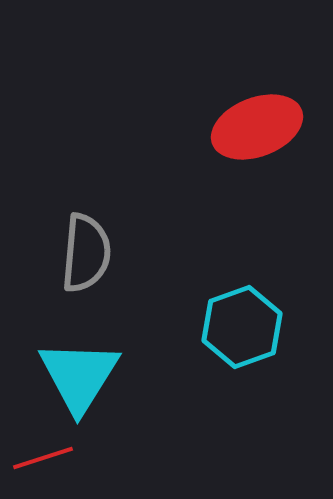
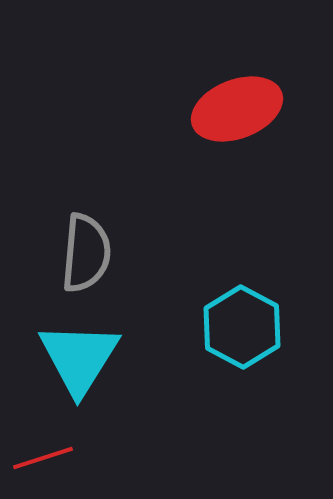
red ellipse: moved 20 px left, 18 px up
cyan hexagon: rotated 12 degrees counterclockwise
cyan triangle: moved 18 px up
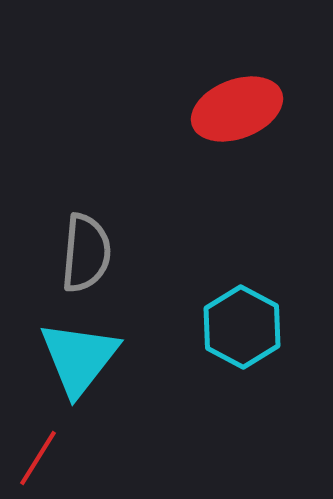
cyan triangle: rotated 6 degrees clockwise
red line: moved 5 px left; rotated 40 degrees counterclockwise
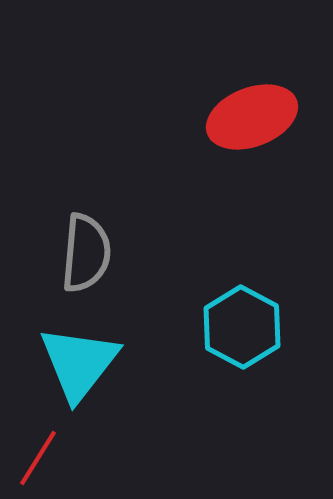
red ellipse: moved 15 px right, 8 px down
cyan triangle: moved 5 px down
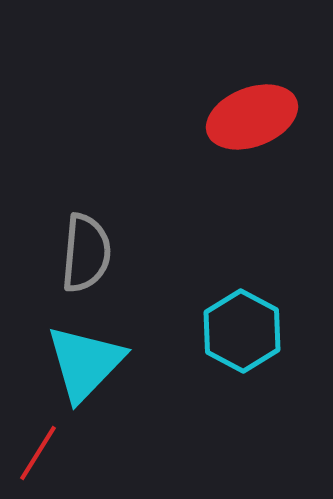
cyan hexagon: moved 4 px down
cyan triangle: moved 6 px right; rotated 6 degrees clockwise
red line: moved 5 px up
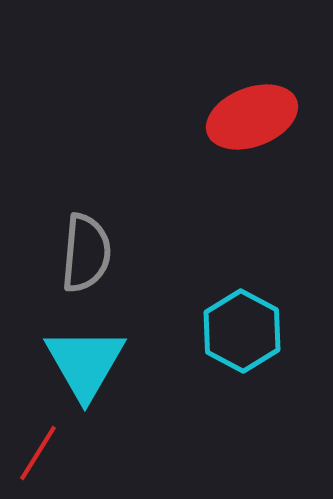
cyan triangle: rotated 14 degrees counterclockwise
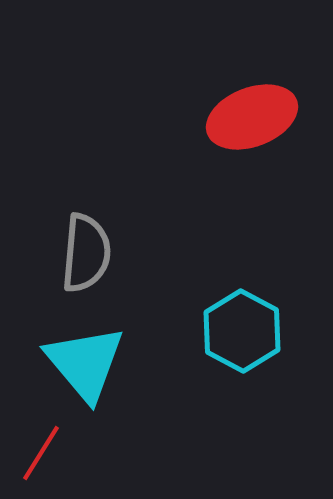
cyan triangle: rotated 10 degrees counterclockwise
red line: moved 3 px right
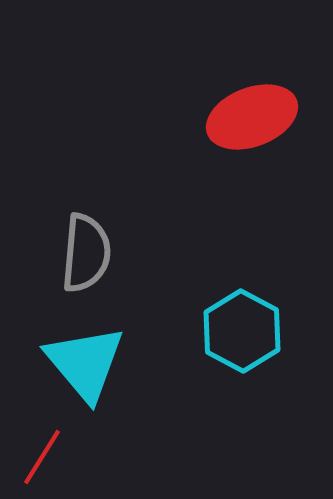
red line: moved 1 px right, 4 px down
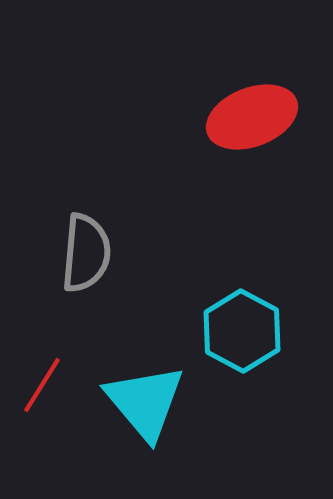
cyan triangle: moved 60 px right, 39 px down
red line: moved 72 px up
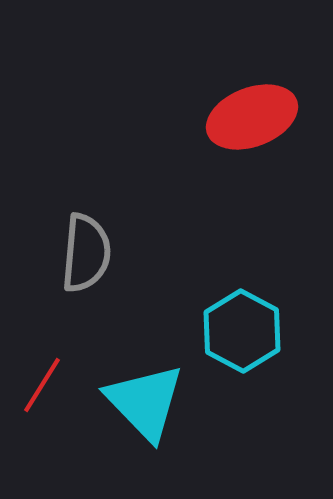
cyan triangle: rotated 4 degrees counterclockwise
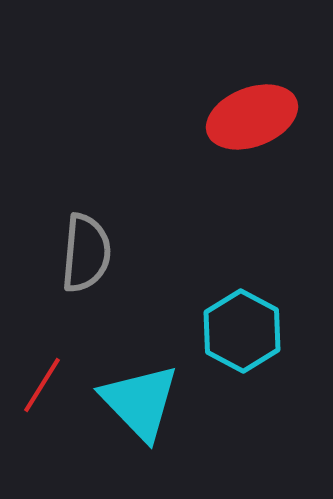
cyan triangle: moved 5 px left
